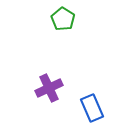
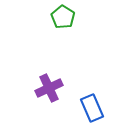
green pentagon: moved 2 px up
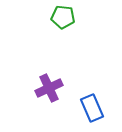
green pentagon: rotated 25 degrees counterclockwise
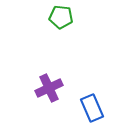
green pentagon: moved 2 px left
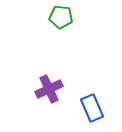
purple cross: moved 1 px down
